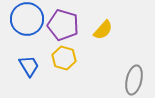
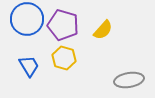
gray ellipse: moved 5 px left; rotated 68 degrees clockwise
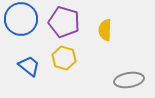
blue circle: moved 6 px left
purple pentagon: moved 1 px right, 3 px up
yellow semicircle: moved 2 px right; rotated 140 degrees clockwise
blue trapezoid: rotated 20 degrees counterclockwise
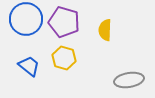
blue circle: moved 5 px right
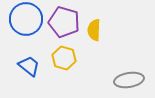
yellow semicircle: moved 11 px left
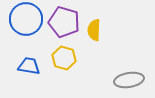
blue trapezoid: rotated 30 degrees counterclockwise
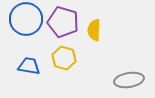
purple pentagon: moved 1 px left
